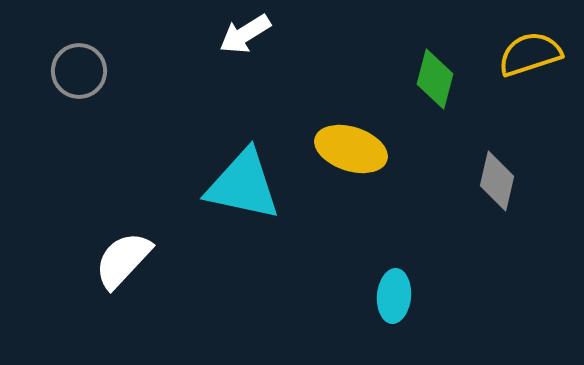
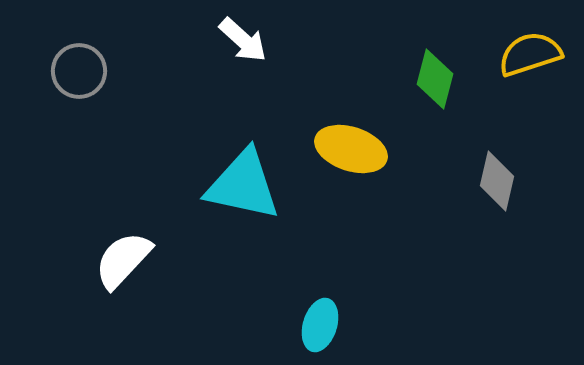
white arrow: moved 2 px left, 6 px down; rotated 106 degrees counterclockwise
cyan ellipse: moved 74 px left, 29 px down; rotated 12 degrees clockwise
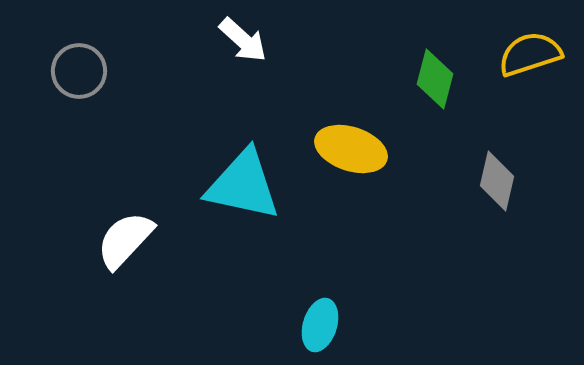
white semicircle: moved 2 px right, 20 px up
